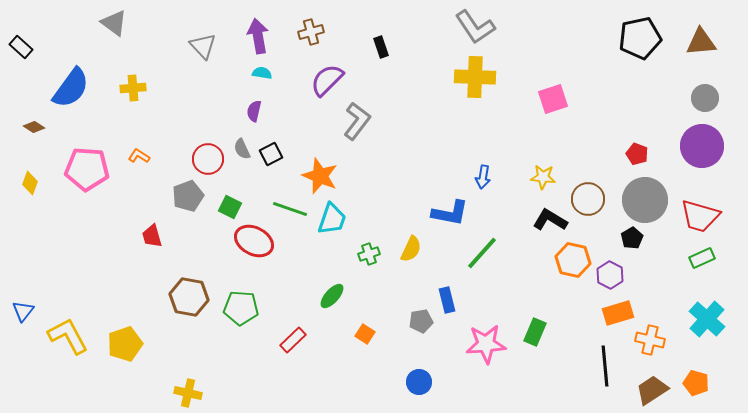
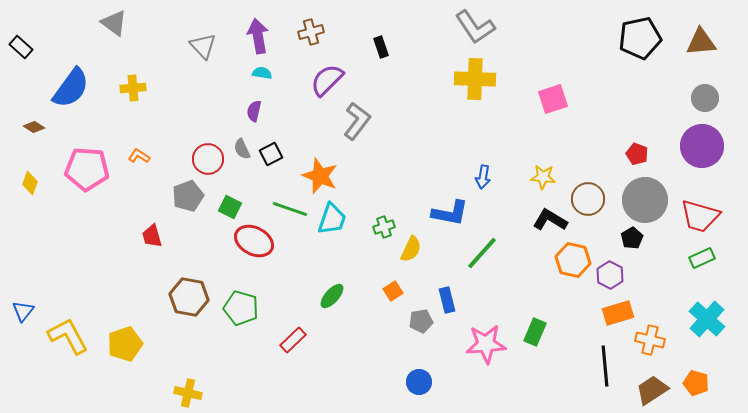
yellow cross at (475, 77): moved 2 px down
green cross at (369, 254): moved 15 px right, 27 px up
green pentagon at (241, 308): rotated 12 degrees clockwise
orange square at (365, 334): moved 28 px right, 43 px up; rotated 24 degrees clockwise
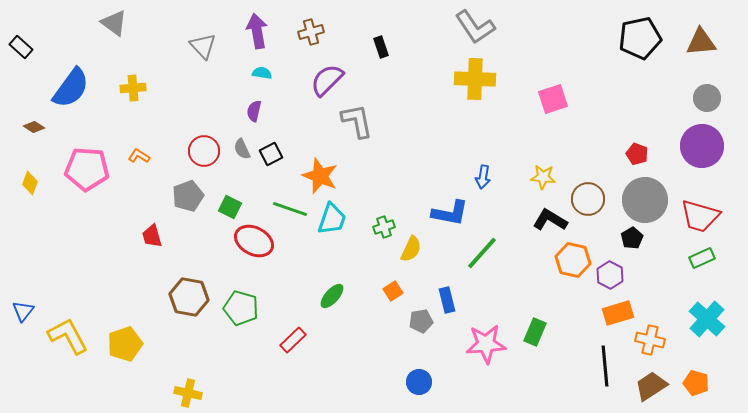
purple arrow at (258, 36): moved 1 px left, 5 px up
gray circle at (705, 98): moved 2 px right
gray L-shape at (357, 121): rotated 48 degrees counterclockwise
red circle at (208, 159): moved 4 px left, 8 px up
brown trapezoid at (652, 390): moved 1 px left, 4 px up
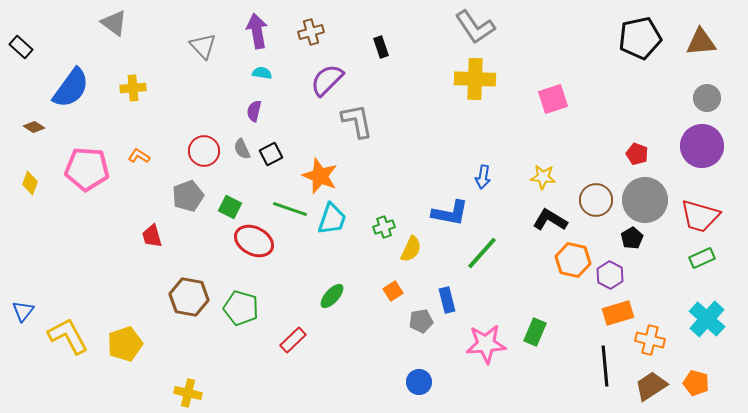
brown circle at (588, 199): moved 8 px right, 1 px down
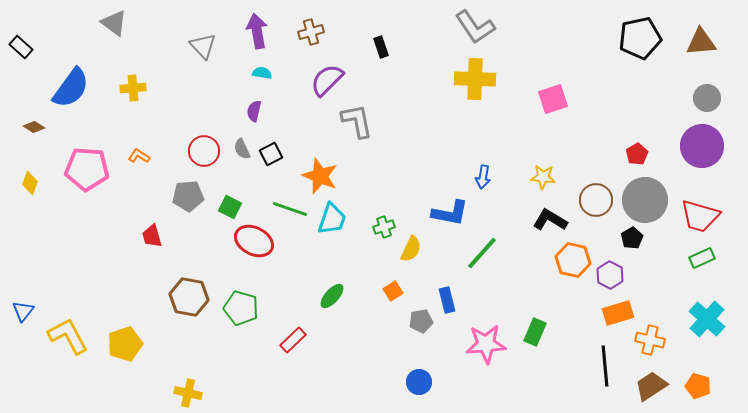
red pentagon at (637, 154): rotated 20 degrees clockwise
gray pentagon at (188, 196): rotated 16 degrees clockwise
orange pentagon at (696, 383): moved 2 px right, 3 px down
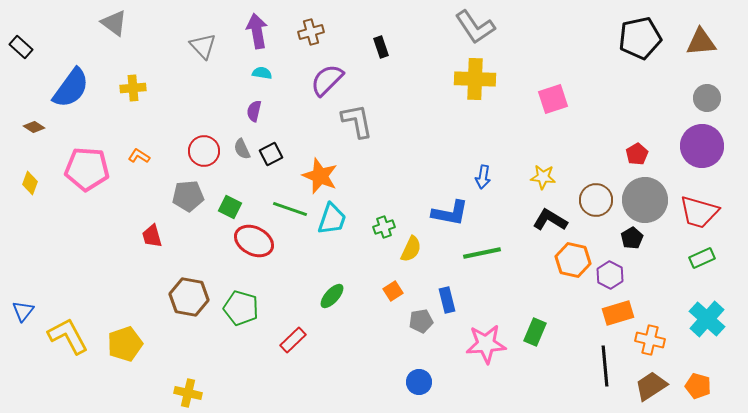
red trapezoid at (700, 216): moved 1 px left, 4 px up
green line at (482, 253): rotated 36 degrees clockwise
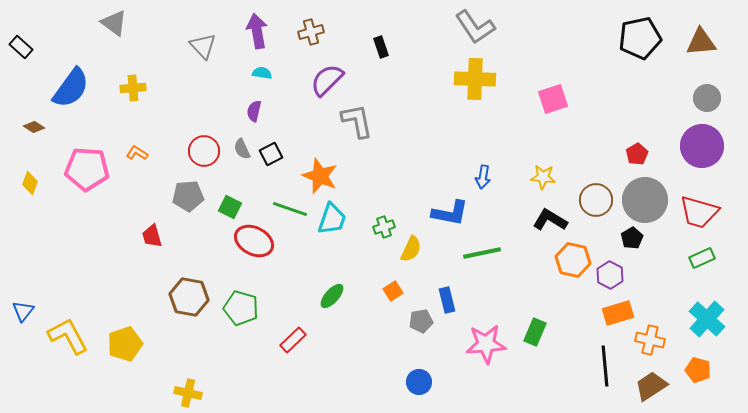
orange L-shape at (139, 156): moved 2 px left, 3 px up
orange pentagon at (698, 386): moved 16 px up
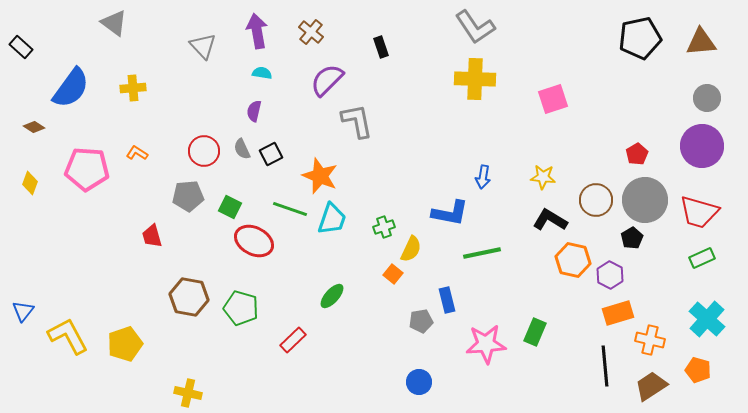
brown cross at (311, 32): rotated 35 degrees counterclockwise
orange square at (393, 291): moved 17 px up; rotated 18 degrees counterclockwise
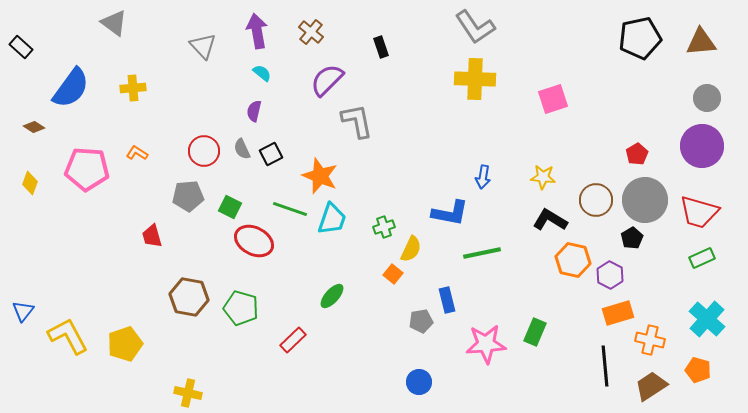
cyan semicircle at (262, 73): rotated 30 degrees clockwise
